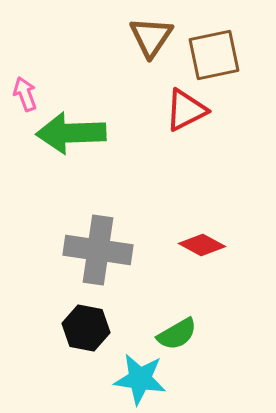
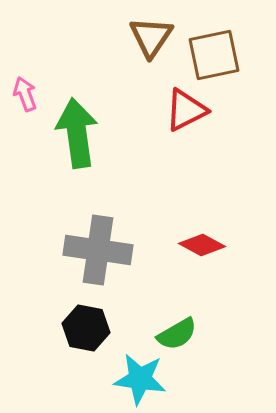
green arrow: moved 6 px right; rotated 84 degrees clockwise
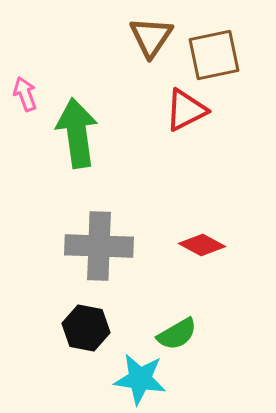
gray cross: moved 1 px right, 4 px up; rotated 6 degrees counterclockwise
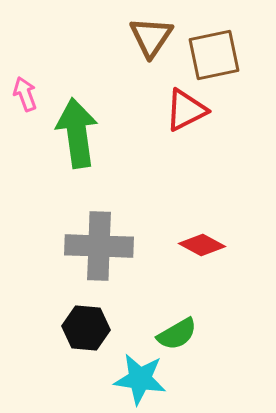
black hexagon: rotated 6 degrees counterclockwise
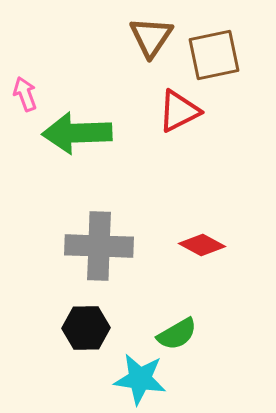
red triangle: moved 7 px left, 1 px down
green arrow: rotated 84 degrees counterclockwise
black hexagon: rotated 6 degrees counterclockwise
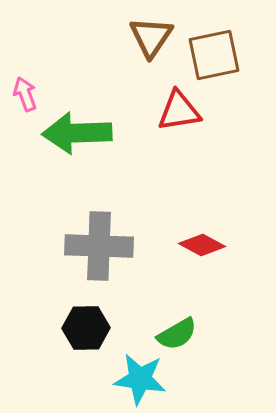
red triangle: rotated 18 degrees clockwise
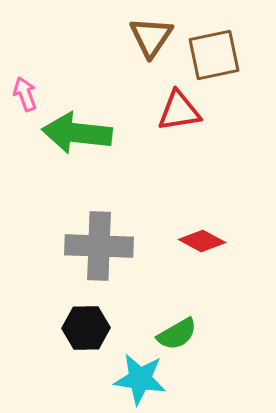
green arrow: rotated 8 degrees clockwise
red diamond: moved 4 px up
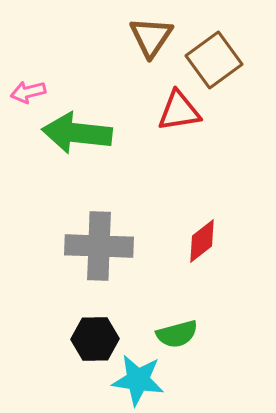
brown square: moved 5 px down; rotated 24 degrees counterclockwise
pink arrow: moved 3 px right, 2 px up; rotated 84 degrees counterclockwise
red diamond: rotated 66 degrees counterclockwise
black hexagon: moved 9 px right, 11 px down
green semicircle: rotated 15 degrees clockwise
cyan star: moved 2 px left, 1 px down
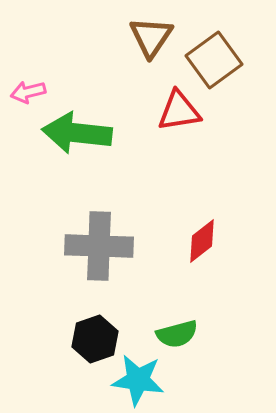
black hexagon: rotated 18 degrees counterclockwise
